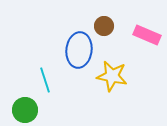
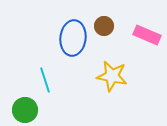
blue ellipse: moved 6 px left, 12 px up
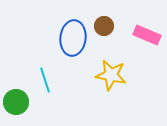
yellow star: moved 1 px left, 1 px up
green circle: moved 9 px left, 8 px up
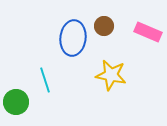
pink rectangle: moved 1 px right, 3 px up
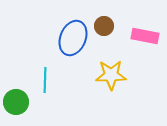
pink rectangle: moved 3 px left, 4 px down; rotated 12 degrees counterclockwise
blue ellipse: rotated 16 degrees clockwise
yellow star: rotated 12 degrees counterclockwise
cyan line: rotated 20 degrees clockwise
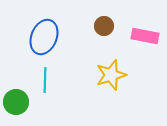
blue ellipse: moved 29 px left, 1 px up
yellow star: rotated 16 degrees counterclockwise
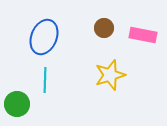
brown circle: moved 2 px down
pink rectangle: moved 2 px left, 1 px up
yellow star: moved 1 px left
green circle: moved 1 px right, 2 px down
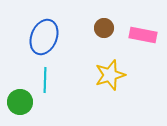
green circle: moved 3 px right, 2 px up
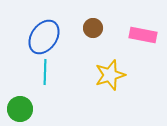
brown circle: moved 11 px left
blue ellipse: rotated 12 degrees clockwise
cyan line: moved 8 px up
green circle: moved 7 px down
